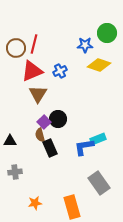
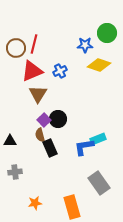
purple square: moved 2 px up
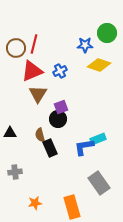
purple square: moved 17 px right, 13 px up; rotated 24 degrees clockwise
black triangle: moved 8 px up
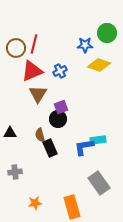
cyan rectangle: moved 1 px down; rotated 14 degrees clockwise
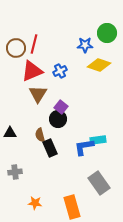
purple square: rotated 32 degrees counterclockwise
orange star: rotated 16 degrees clockwise
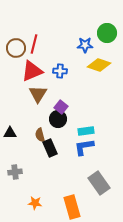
blue cross: rotated 32 degrees clockwise
cyan rectangle: moved 12 px left, 9 px up
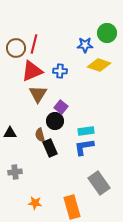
black circle: moved 3 px left, 2 px down
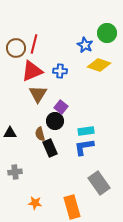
blue star: rotated 28 degrees clockwise
brown semicircle: moved 1 px up
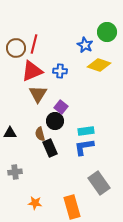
green circle: moved 1 px up
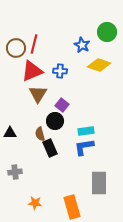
blue star: moved 3 px left
purple square: moved 1 px right, 2 px up
gray rectangle: rotated 35 degrees clockwise
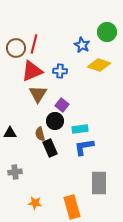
cyan rectangle: moved 6 px left, 2 px up
